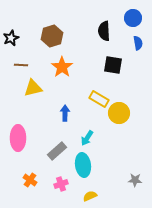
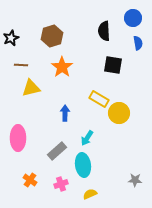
yellow triangle: moved 2 px left
yellow semicircle: moved 2 px up
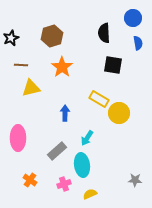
black semicircle: moved 2 px down
cyan ellipse: moved 1 px left
pink cross: moved 3 px right
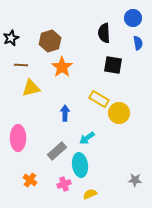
brown hexagon: moved 2 px left, 5 px down
cyan arrow: rotated 21 degrees clockwise
cyan ellipse: moved 2 px left
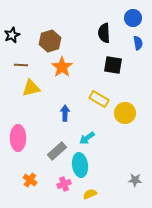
black star: moved 1 px right, 3 px up
yellow circle: moved 6 px right
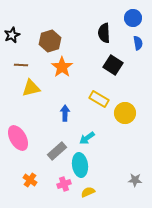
black square: rotated 24 degrees clockwise
pink ellipse: rotated 30 degrees counterclockwise
yellow semicircle: moved 2 px left, 2 px up
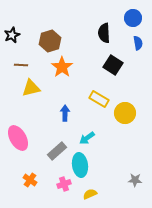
yellow semicircle: moved 2 px right, 2 px down
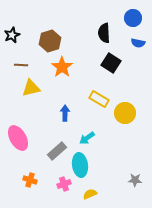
blue semicircle: rotated 112 degrees clockwise
black square: moved 2 px left, 2 px up
orange cross: rotated 16 degrees counterclockwise
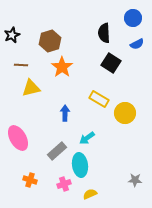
blue semicircle: moved 1 px left, 1 px down; rotated 40 degrees counterclockwise
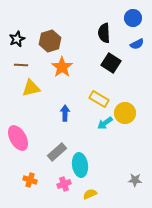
black star: moved 5 px right, 4 px down
cyan arrow: moved 18 px right, 15 px up
gray rectangle: moved 1 px down
